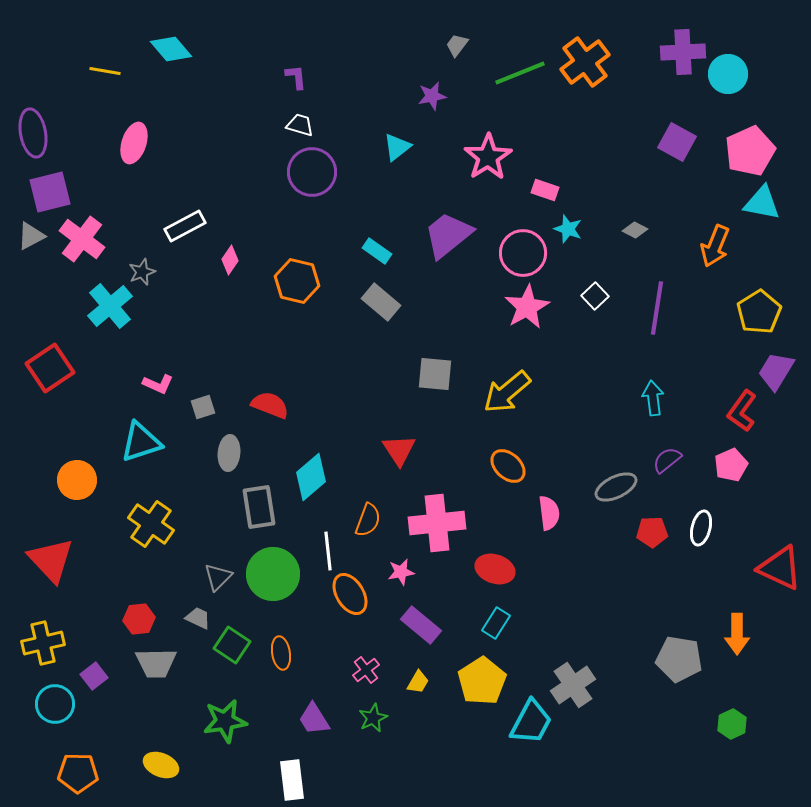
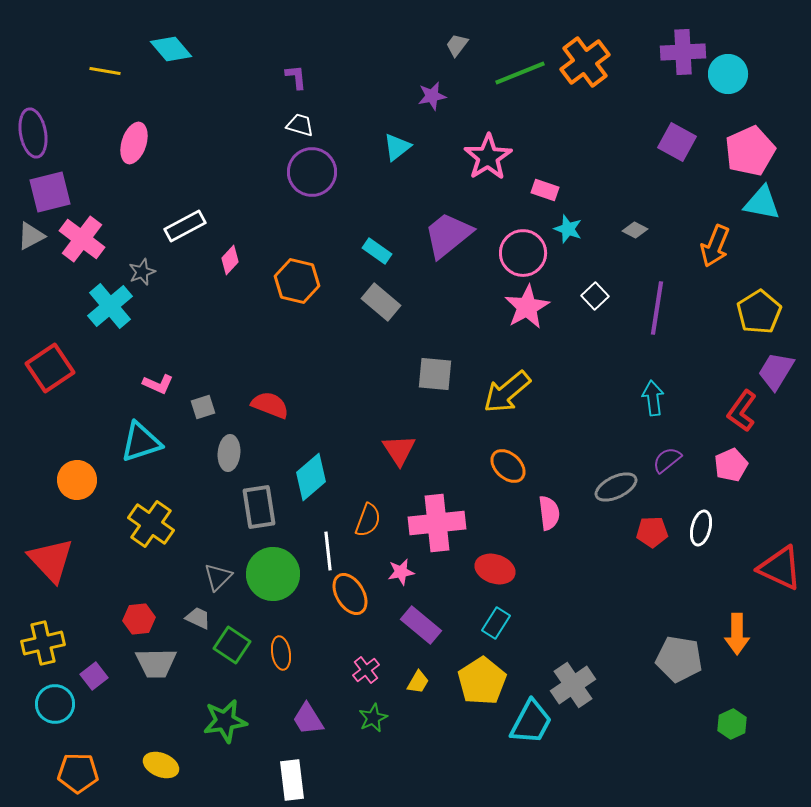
pink diamond at (230, 260): rotated 8 degrees clockwise
purple trapezoid at (314, 719): moved 6 px left
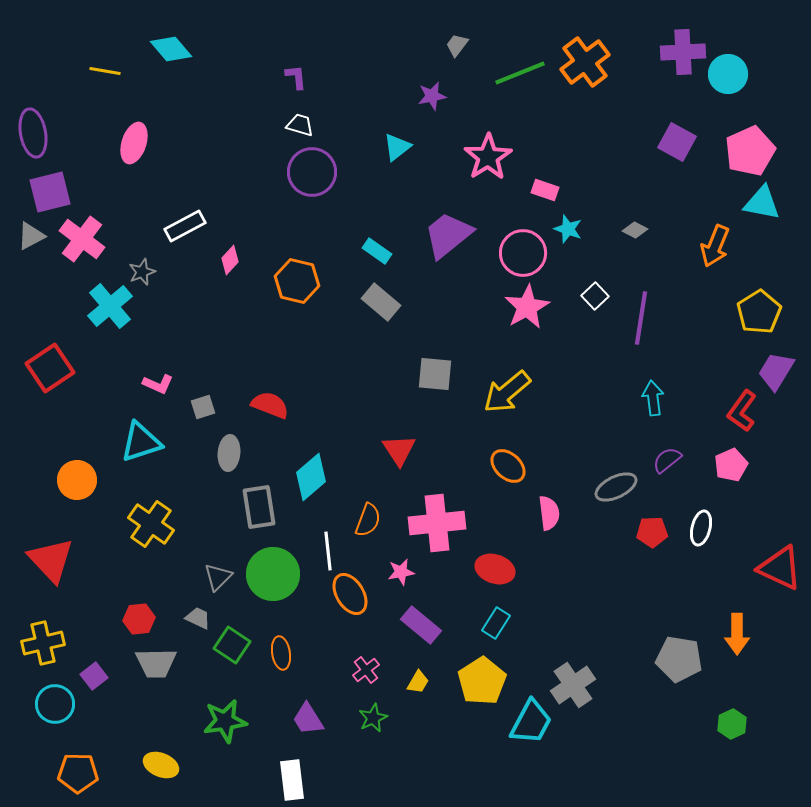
purple line at (657, 308): moved 16 px left, 10 px down
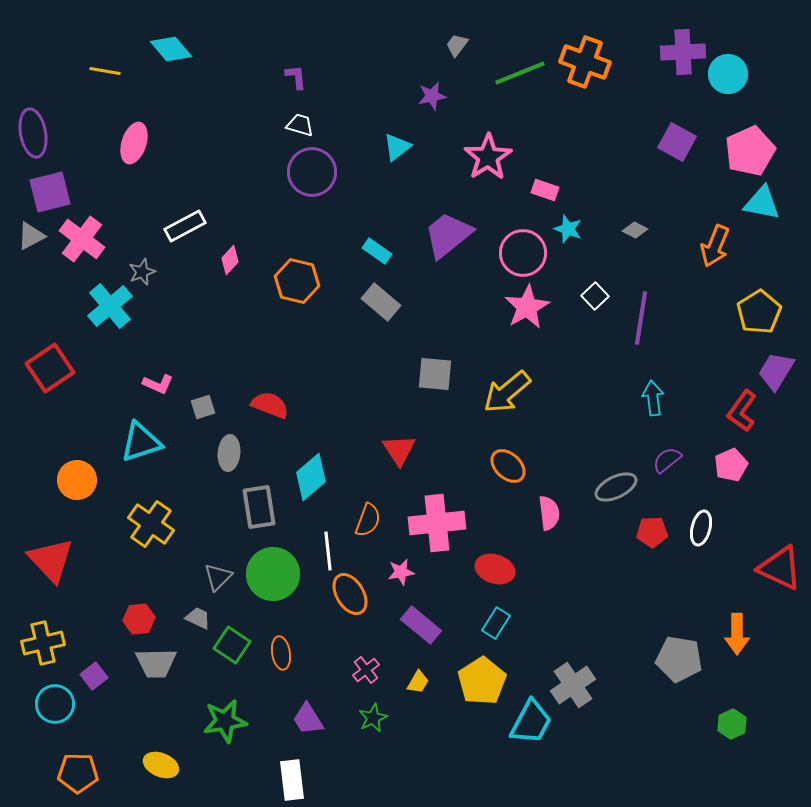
orange cross at (585, 62): rotated 33 degrees counterclockwise
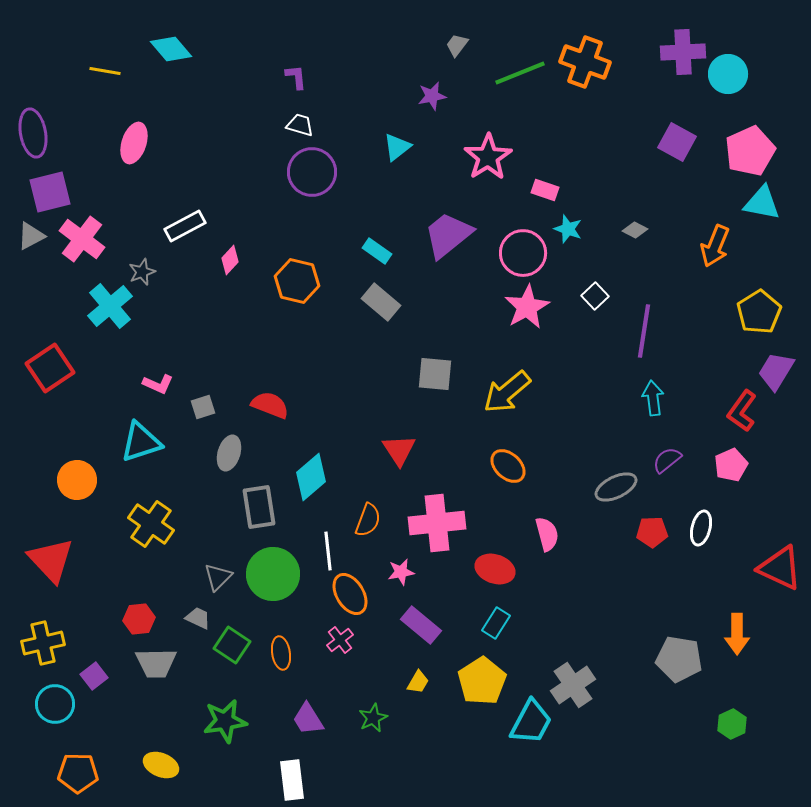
purple line at (641, 318): moved 3 px right, 13 px down
gray ellipse at (229, 453): rotated 12 degrees clockwise
pink semicircle at (549, 513): moved 2 px left, 21 px down; rotated 8 degrees counterclockwise
pink cross at (366, 670): moved 26 px left, 30 px up
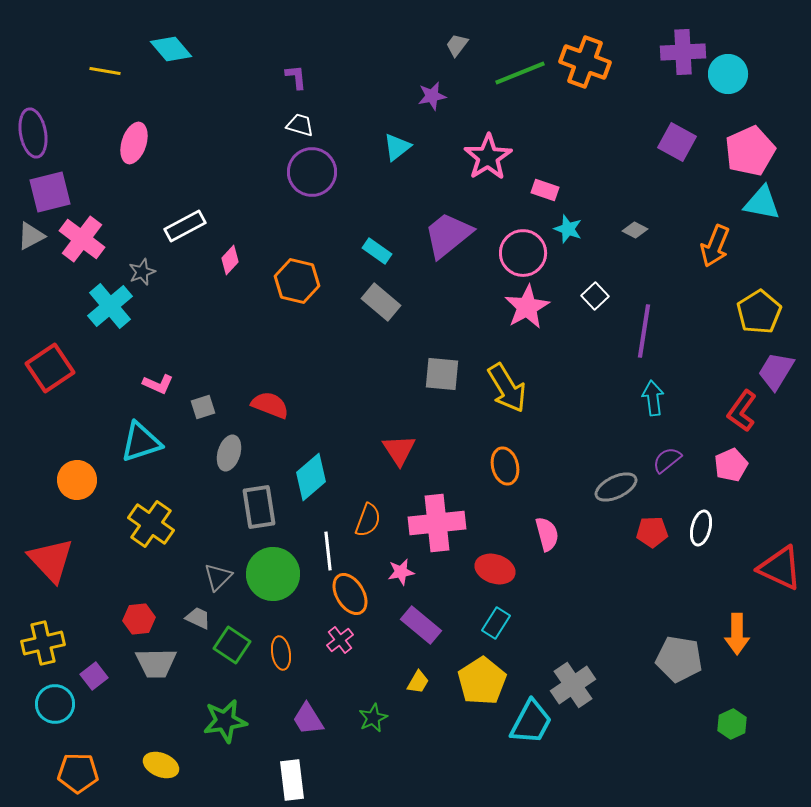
gray square at (435, 374): moved 7 px right
yellow arrow at (507, 392): moved 4 px up; rotated 81 degrees counterclockwise
orange ellipse at (508, 466): moved 3 px left; rotated 33 degrees clockwise
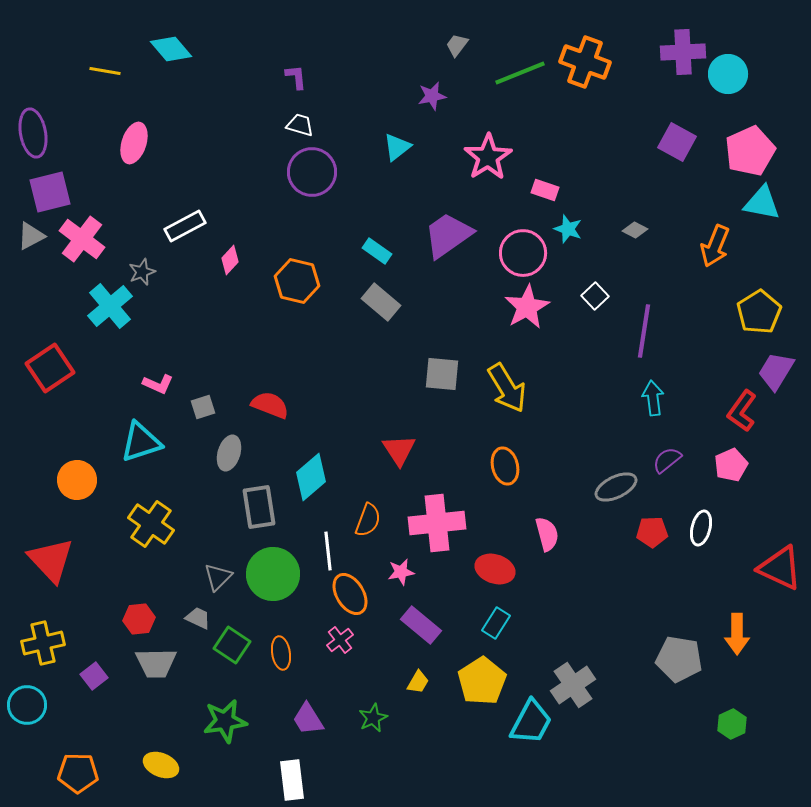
purple trapezoid at (448, 235): rotated 4 degrees clockwise
cyan circle at (55, 704): moved 28 px left, 1 px down
